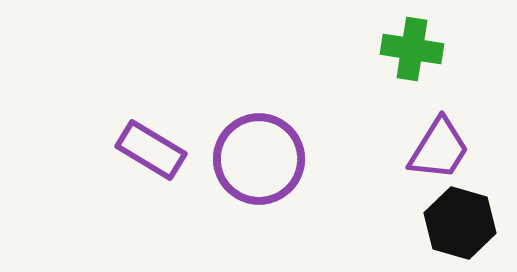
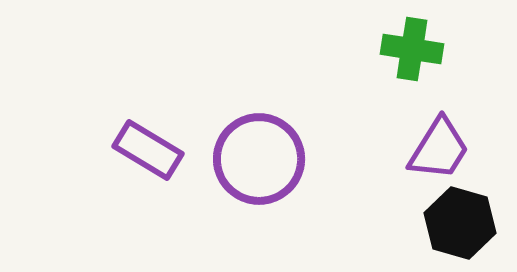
purple rectangle: moved 3 px left
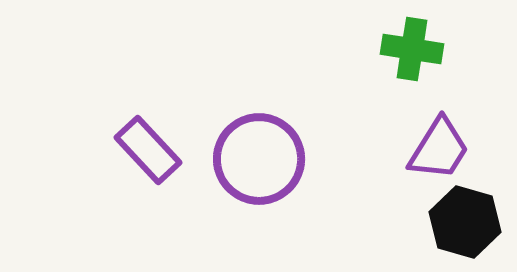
purple rectangle: rotated 16 degrees clockwise
black hexagon: moved 5 px right, 1 px up
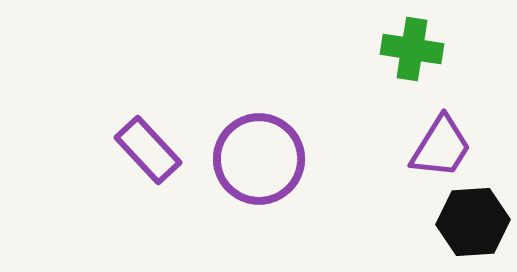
purple trapezoid: moved 2 px right, 2 px up
black hexagon: moved 8 px right; rotated 20 degrees counterclockwise
